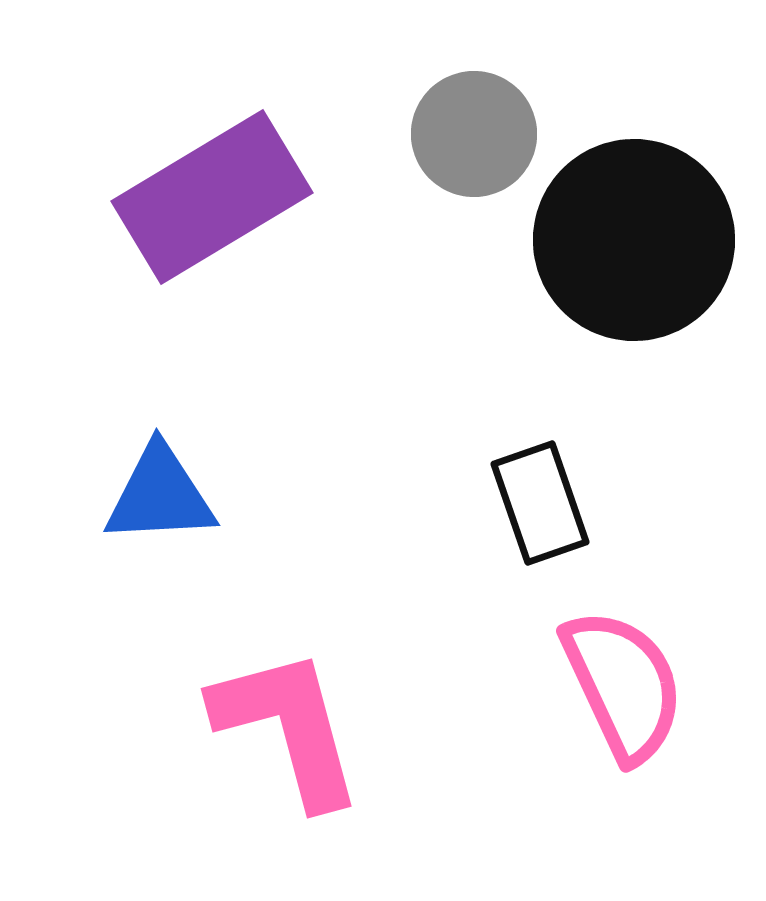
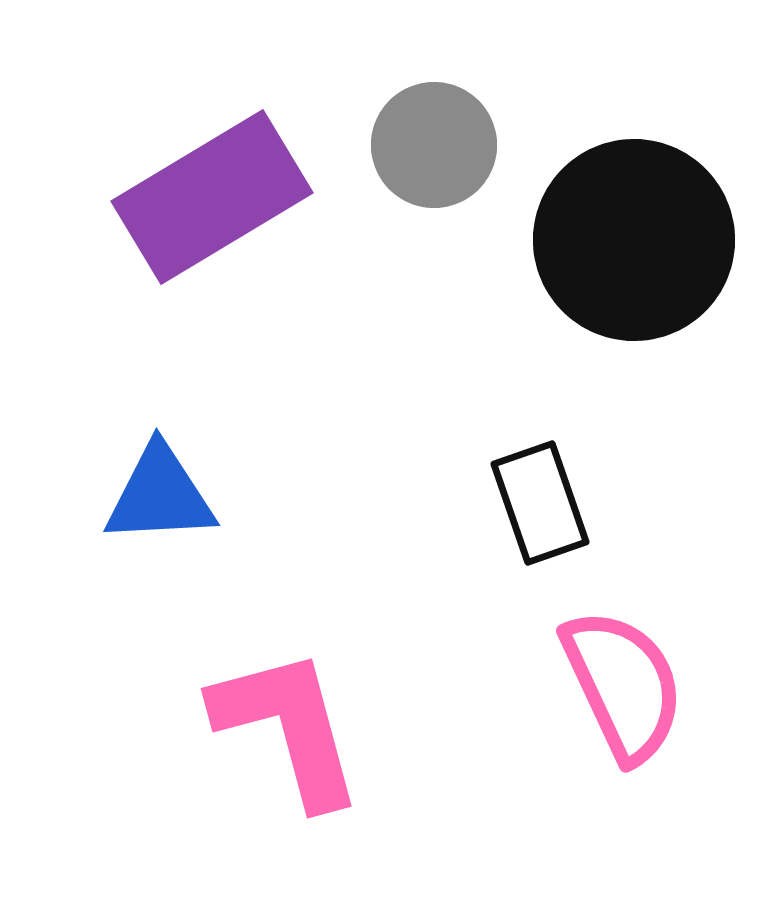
gray circle: moved 40 px left, 11 px down
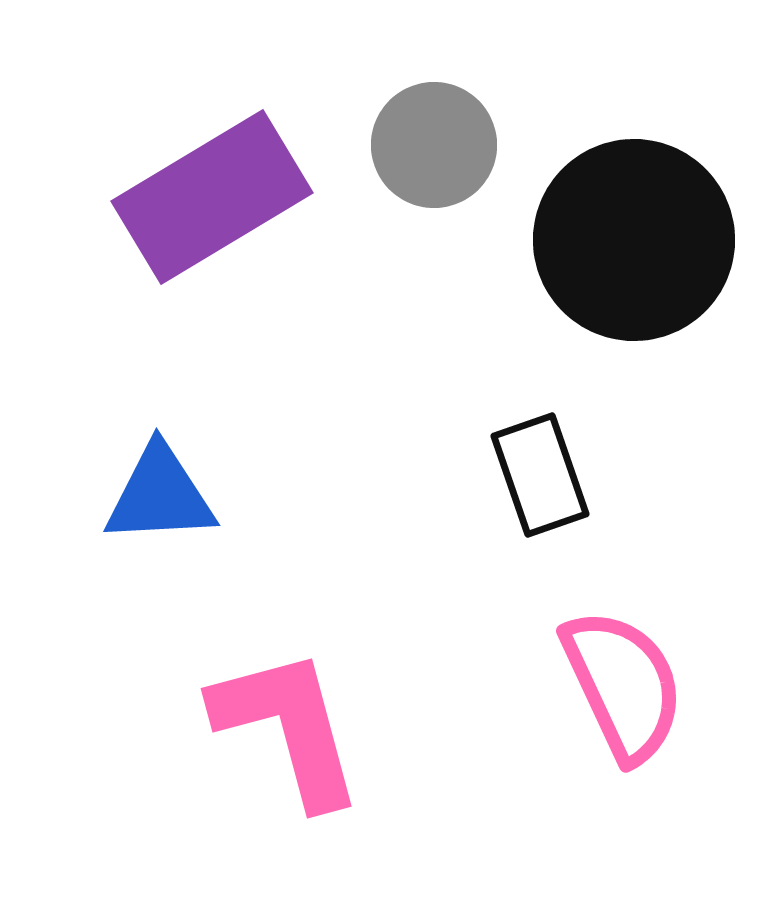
black rectangle: moved 28 px up
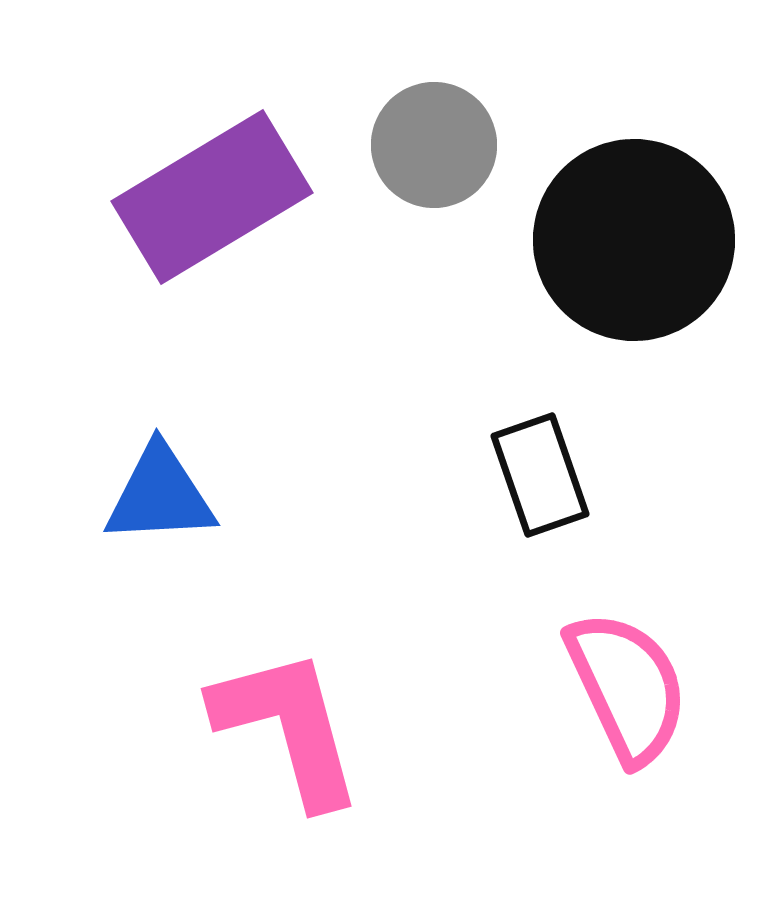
pink semicircle: moved 4 px right, 2 px down
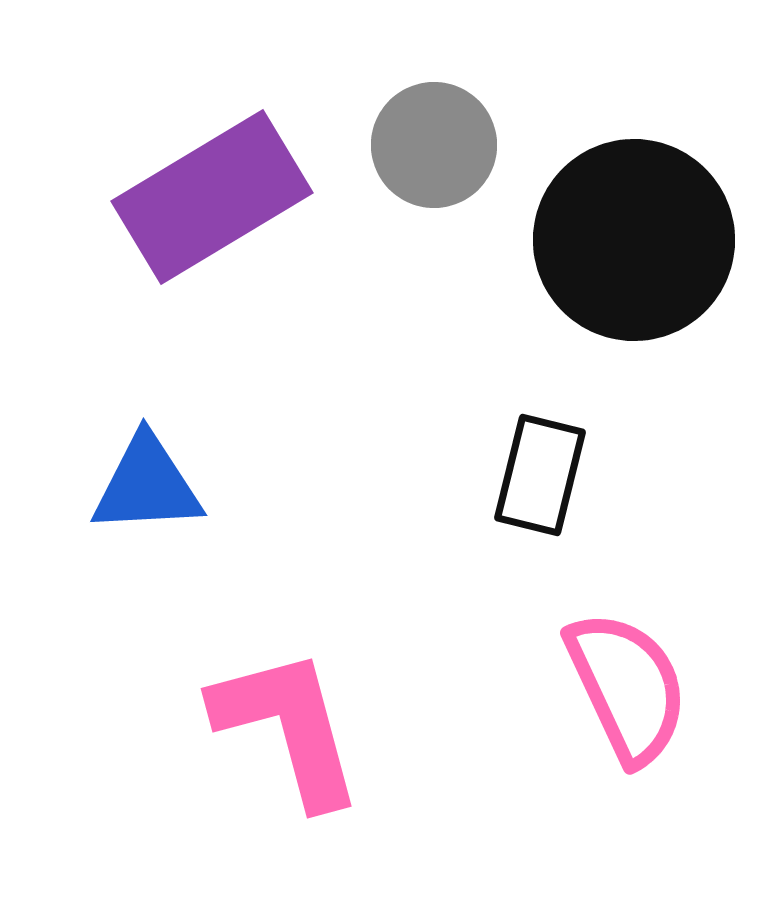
black rectangle: rotated 33 degrees clockwise
blue triangle: moved 13 px left, 10 px up
